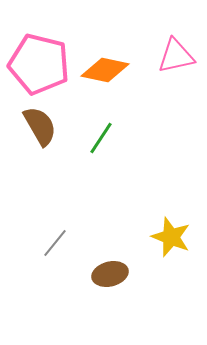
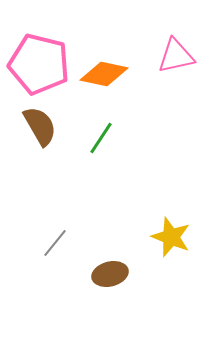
orange diamond: moved 1 px left, 4 px down
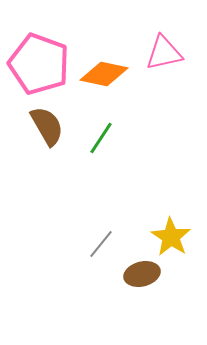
pink triangle: moved 12 px left, 3 px up
pink pentagon: rotated 6 degrees clockwise
brown semicircle: moved 7 px right
yellow star: rotated 12 degrees clockwise
gray line: moved 46 px right, 1 px down
brown ellipse: moved 32 px right
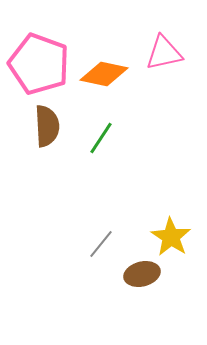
brown semicircle: rotated 27 degrees clockwise
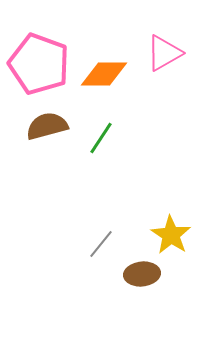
pink triangle: rotated 18 degrees counterclockwise
orange diamond: rotated 12 degrees counterclockwise
brown semicircle: rotated 102 degrees counterclockwise
yellow star: moved 2 px up
brown ellipse: rotated 8 degrees clockwise
